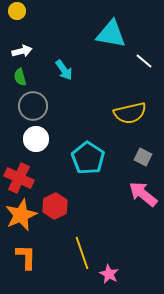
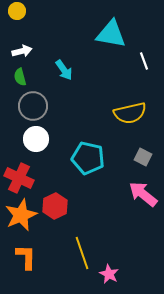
white line: rotated 30 degrees clockwise
cyan pentagon: rotated 20 degrees counterclockwise
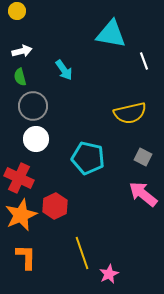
pink star: rotated 18 degrees clockwise
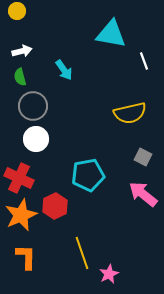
cyan pentagon: moved 17 px down; rotated 24 degrees counterclockwise
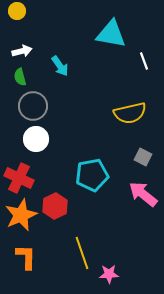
cyan arrow: moved 4 px left, 4 px up
cyan pentagon: moved 4 px right
pink star: rotated 24 degrees clockwise
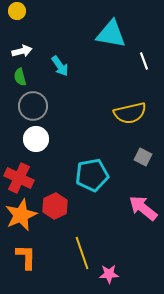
pink arrow: moved 14 px down
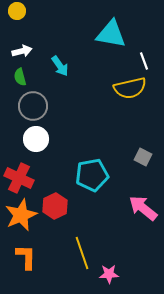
yellow semicircle: moved 25 px up
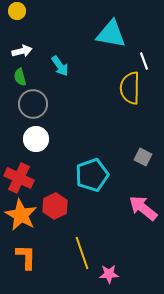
yellow semicircle: rotated 104 degrees clockwise
gray circle: moved 2 px up
cyan pentagon: rotated 8 degrees counterclockwise
orange star: rotated 20 degrees counterclockwise
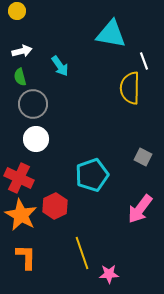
pink arrow: moved 3 px left, 1 px down; rotated 92 degrees counterclockwise
